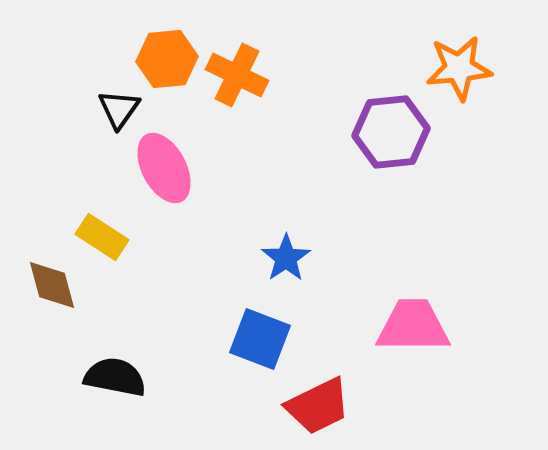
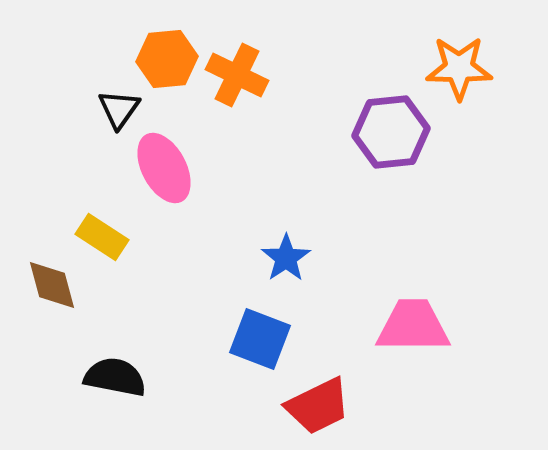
orange star: rotated 6 degrees clockwise
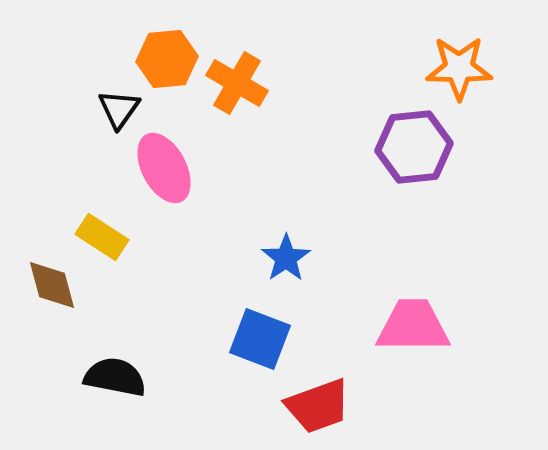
orange cross: moved 8 px down; rotated 4 degrees clockwise
purple hexagon: moved 23 px right, 15 px down
red trapezoid: rotated 6 degrees clockwise
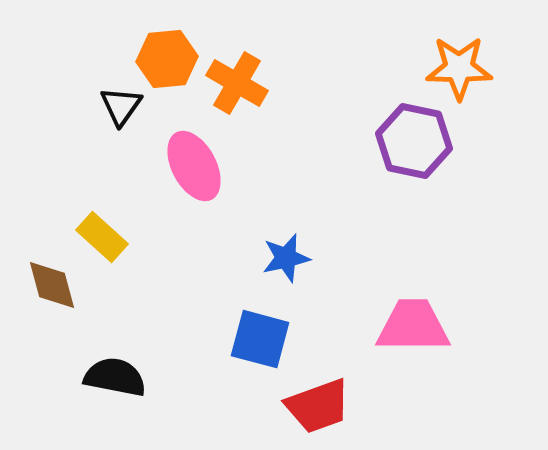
black triangle: moved 2 px right, 3 px up
purple hexagon: moved 6 px up; rotated 18 degrees clockwise
pink ellipse: moved 30 px right, 2 px up
yellow rectangle: rotated 9 degrees clockwise
blue star: rotated 21 degrees clockwise
blue square: rotated 6 degrees counterclockwise
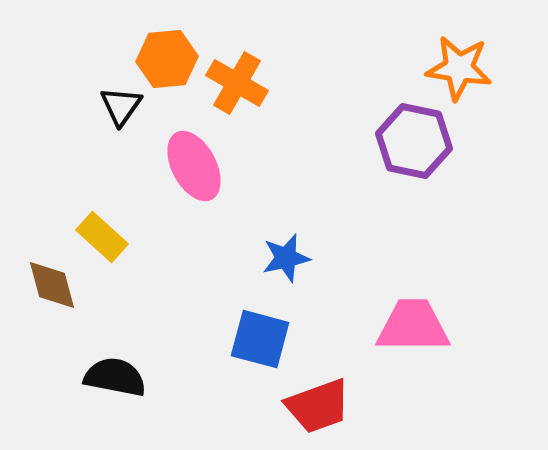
orange star: rotated 8 degrees clockwise
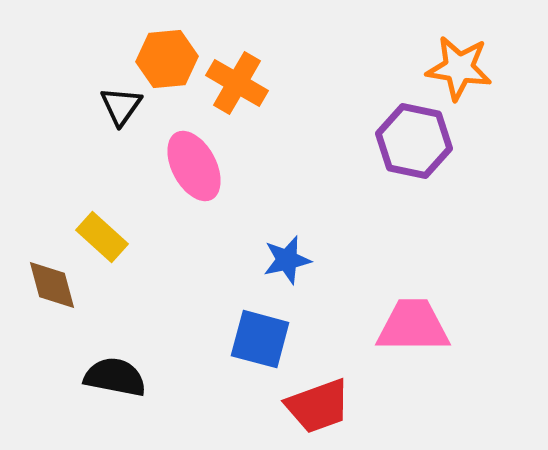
blue star: moved 1 px right, 2 px down
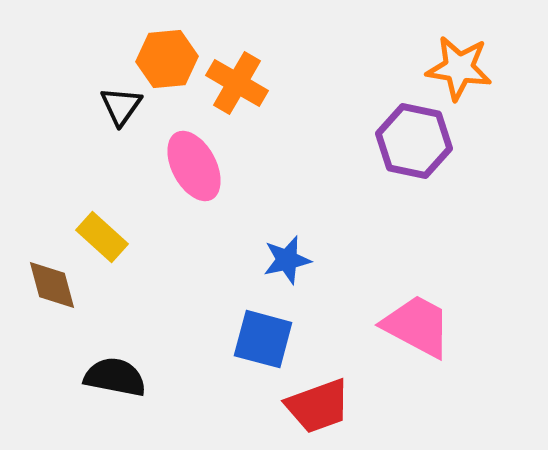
pink trapezoid: moved 4 px right; rotated 28 degrees clockwise
blue square: moved 3 px right
